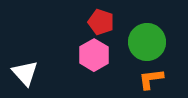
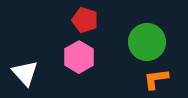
red pentagon: moved 16 px left, 2 px up
pink hexagon: moved 15 px left, 2 px down
orange L-shape: moved 5 px right
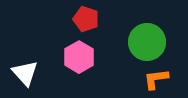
red pentagon: moved 1 px right, 1 px up
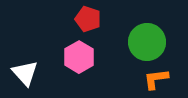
red pentagon: moved 2 px right
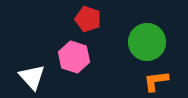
pink hexagon: moved 5 px left; rotated 12 degrees counterclockwise
white triangle: moved 7 px right, 4 px down
orange L-shape: moved 2 px down
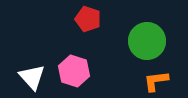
green circle: moved 1 px up
pink hexagon: moved 14 px down
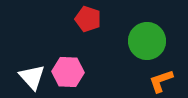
pink hexagon: moved 6 px left, 1 px down; rotated 16 degrees counterclockwise
orange L-shape: moved 5 px right; rotated 12 degrees counterclockwise
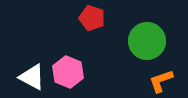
red pentagon: moved 4 px right, 1 px up
pink hexagon: rotated 20 degrees clockwise
white triangle: rotated 20 degrees counterclockwise
